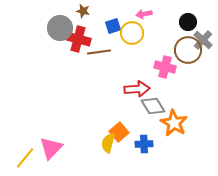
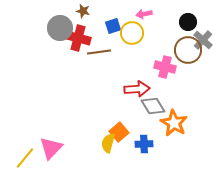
red cross: moved 1 px up
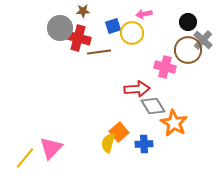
brown star: rotated 16 degrees counterclockwise
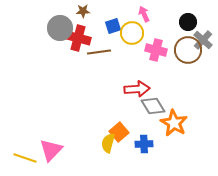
pink arrow: rotated 77 degrees clockwise
pink cross: moved 9 px left, 17 px up
pink triangle: moved 2 px down
yellow line: rotated 70 degrees clockwise
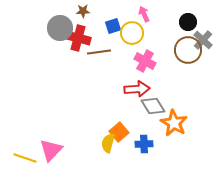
pink cross: moved 11 px left, 11 px down; rotated 15 degrees clockwise
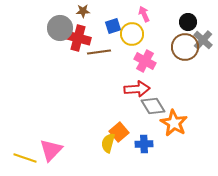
yellow circle: moved 1 px down
brown circle: moved 3 px left, 3 px up
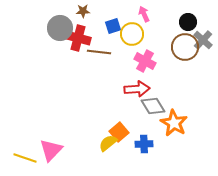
brown line: rotated 15 degrees clockwise
yellow semicircle: rotated 36 degrees clockwise
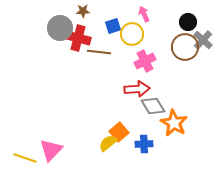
pink cross: rotated 35 degrees clockwise
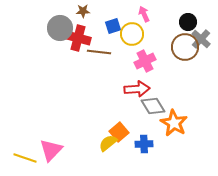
gray cross: moved 2 px left, 1 px up
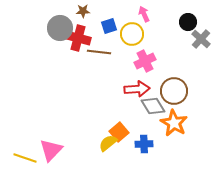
blue square: moved 4 px left
brown circle: moved 11 px left, 44 px down
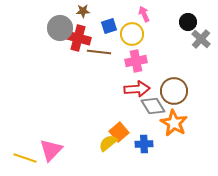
pink cross: moved 9 px left; rotated 15 degrees clockwise
